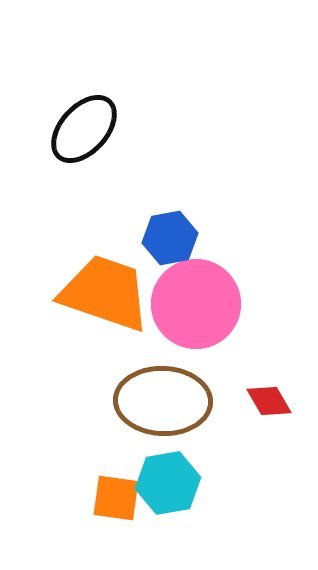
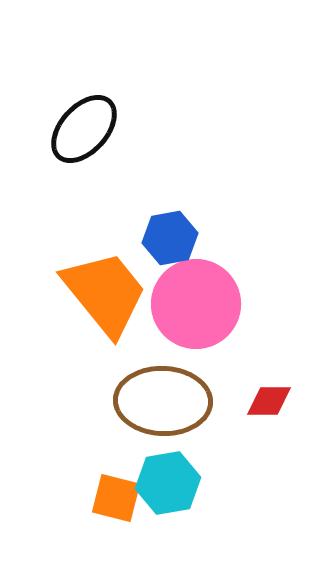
orange trapezoid: rotated 32 degrees clockwise
red diamond: rotated 60 degrees counterclockwise
orange square: rotated 6 degrees clockwise
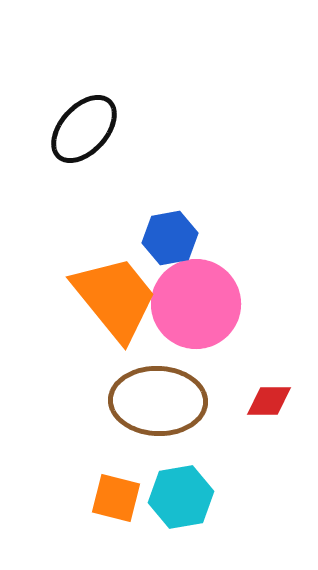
orange trapezoid: moved 10 px right, 5 px down
brown ellipse: moved 5 px left
cyan hexagon: moved 13 px right, 14 px down
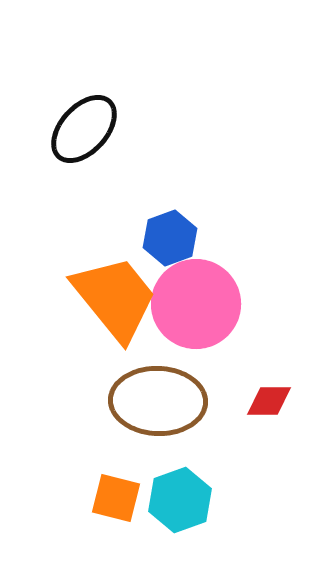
blue hexagon: rotated 10 degrees counterclockwise
cyan hexagon: moved 1 px left, 3 px down; rotated 10 degrees counterclockwise
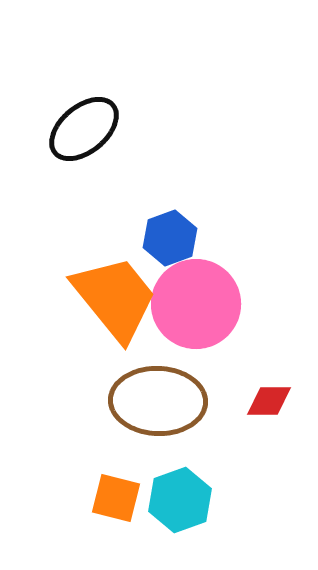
black ellipse: rotated 8 degrees clockwise
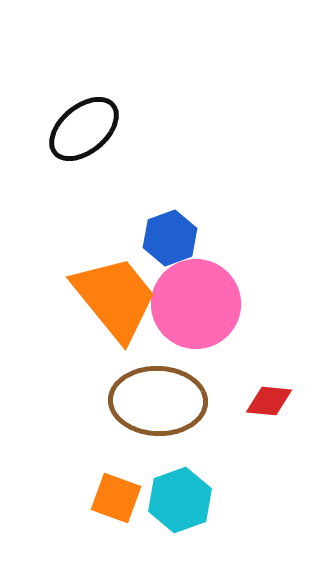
red diamond: rotated 6 degrees clockwise
orange square: rotated 6 degrees clockwise
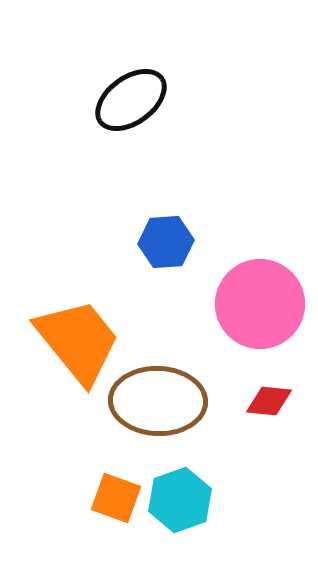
black ellipse: moved 47 px right, 29 px up; rotated 4 degrees clockwise
blue hexagon: moved 4 px left, 4 px down; rotated 16 degrees clockwise
orange trapezoid: moved 37 px left, 43 px down
pink circle: moved 64 px right
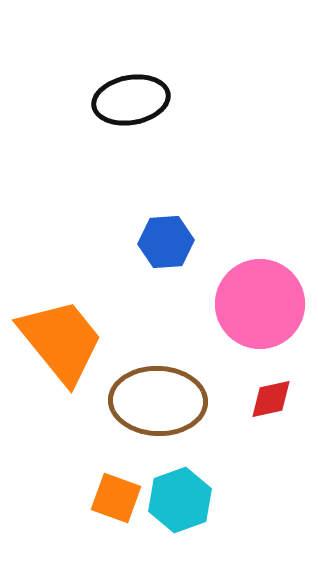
black ellipse: rotated 26 degrees clockwise
orange trapezoid: moved 17 px left
red diamond: moved 2 px right, 2 px up; rotated 18 degrees counterclockwise
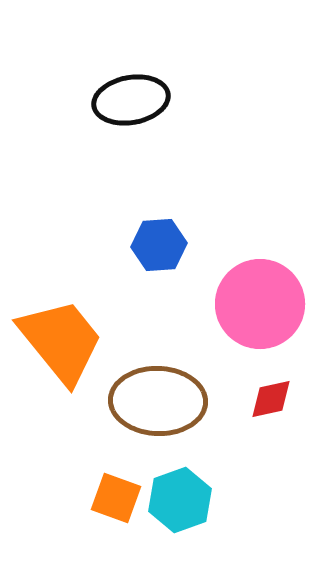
blue hexagon: moved 7 px left, 3 px down
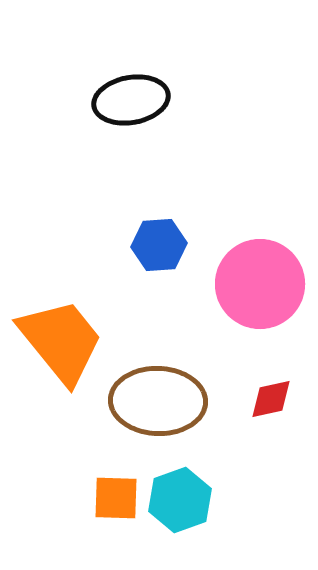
pink circle: moved 20 px up
orange square: rotated 18 degrees counterclockwise
